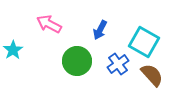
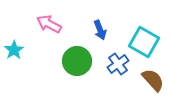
blue arrow: rotated 48 degrees counterclockwise
cyan star: moved 1 px right
brown semicircle: moved 1 px right, 5 px down
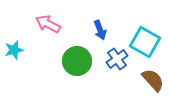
pink arrow: moved 1 px left
cyan square: moved 1 px right
cyan star: rotated 18 degrees clockwise
blue cross: moved 1 px left, 5 px up
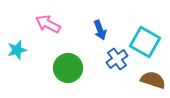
cyan star: moved 3 px right
green circle: moved 9 px left, 7 px down
brown semicircle: rotated 30 degrees counterclockwise
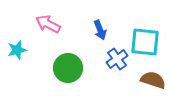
cyan square: rotated 24 degrees counterclockwise
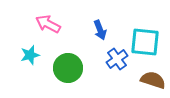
cyan star: moved 13 px right, 5 px down
